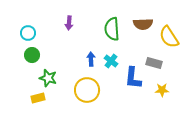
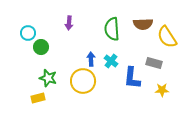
yellow semicircle: moved 2 px left
green circle: moved 9 px right, 8 px up
blue L-shape: moved 1 px left
yellow circle: moved 4 px left, 9 px up
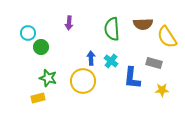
blue arrow: moved 1 px up
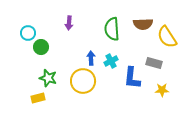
cyan cross: rotated 24 degrees clockwise
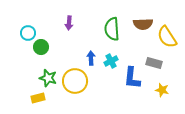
yellow circle: moved 8 px left
yellow star: rotated 16 degrees clockwise
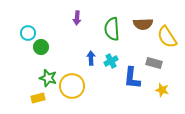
purple arrow: moved 8 px right, 5 px up
yellow circle: moved 3 px left, 5 px down
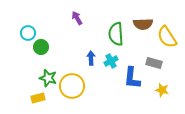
purple arrow: rotated 144 degrees clockwise
green semicircle: moved 4 px right, 5 px down
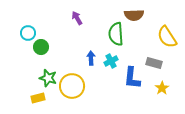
brown semicircle: moved 9 px left, 9 px up
yellow star: moved 2 px up; rotated 24 degrees clockwise
